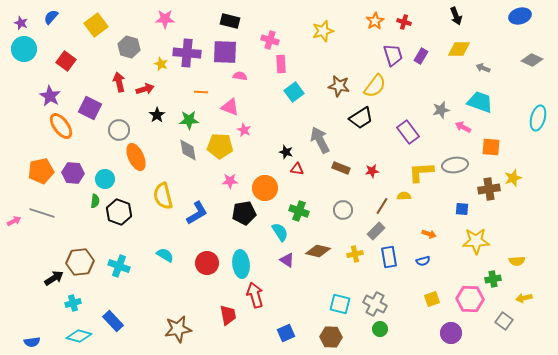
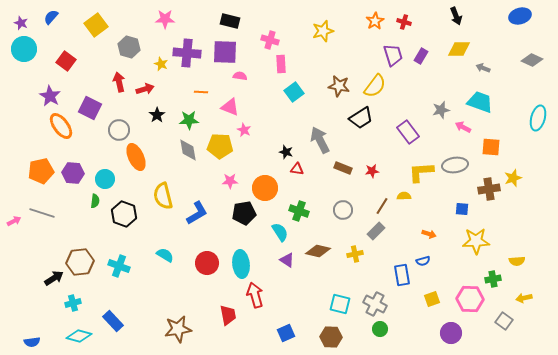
brown rectangle at (341, 168): moved 2 px right
black hexagon at (119, 212): moved 5 px right, 2 px down
blue rectangle at (389, 257): moved 13 px right, 18 px down
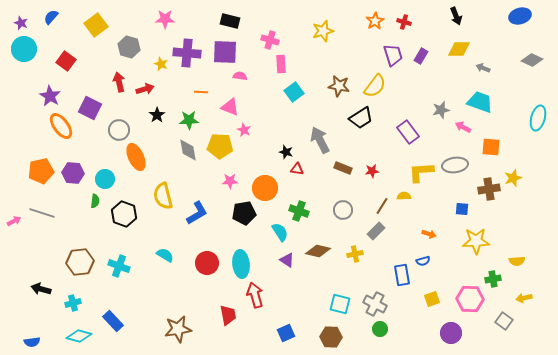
black arrow at (54, 278): moved 13 px left, 11 px down; rotated 132 degrees counterclockwise
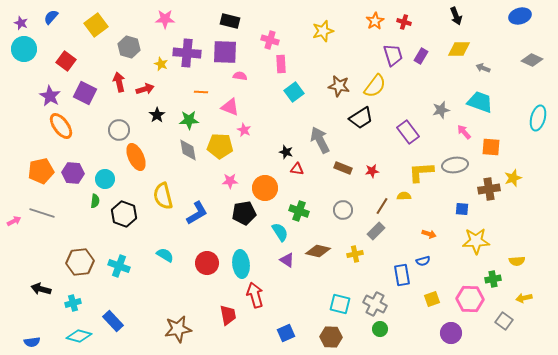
purple square at (90, 108): moved 5 px left, 15 px up
pink arrow at (463, 127): moved 1 px right, 5 px down; rotated 21 degrees clockwise
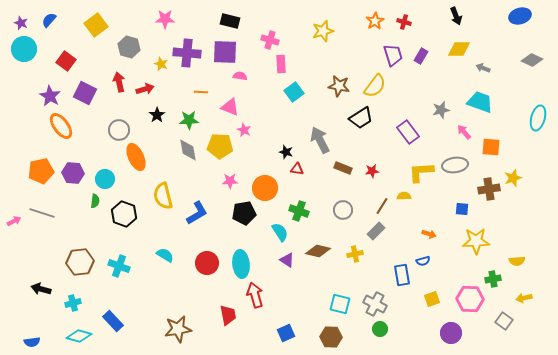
blue semicircle at (51, 17): moved 2 px left, 3 px down
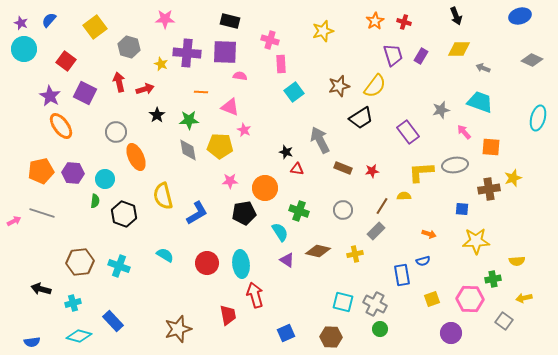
yellow square at (96, 25): moved 1 px left, 2 px down
brown star at (339, 86): rotated 25 degrees counterclockwise
gray circle at (119, 130): moved 3 px left, 2 px down
cyan square at (340, 304): moved 3 px right, 2 px up
brown star at (178, 329): rotated 8 degrees counterclockwise
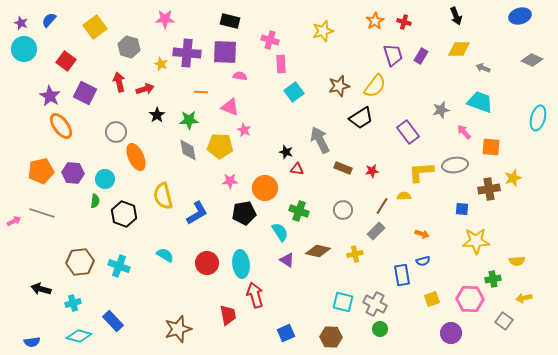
orange arrow at (429, 234): moved 7 px left
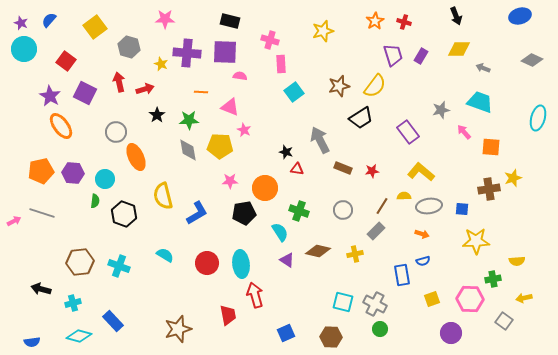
gray ellipse at (455, 165): moved 26 px left, 41 px down
yellow L-shape at (421, 172): rotated 44 degrees clockwise
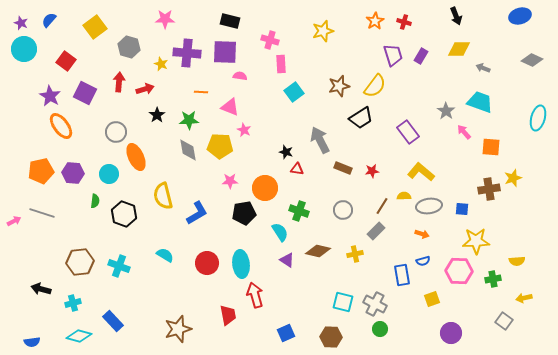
red arrow at (119, 82): rotated 18 degrees clockwise
gray star at (441, 110): moved 5 px right, 1 px down; rotated 24 degrees counterclockwise
cyan circle at (105, 179): moved 4 px right, 5 px up
pink hexagon at (470, 299): moved 11 px left, 28 px up
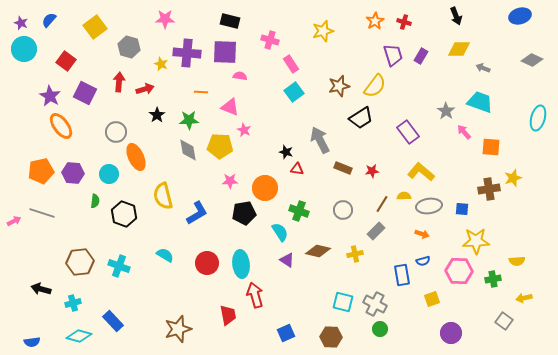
pink rectangle at (281, 64): moved 10 px right; rotated 30 degrees counterclockwise
brown line at (382, 206): moved 2 px up
